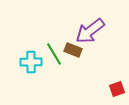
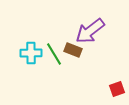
cyan cross: moved 9 px up
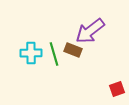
green line: rotated 15 degrees clockwise
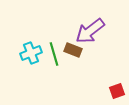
cyan cross: rotated 20 degrees counterclockwise
red square: moved 2 px down
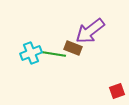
brown rectangle: moved 2 px up
green line: rotated 65 degrees counterclockwise
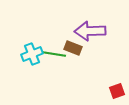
purple arrow: rotated 36 degrees clockwise
cyan cross: moved 1 px right, 1 px down
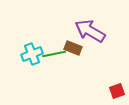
purple arrow: rotated 32 degrees clockwise
green line: rotated 20 degrees counterclockwise
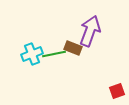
purple arrow: rotated 80 degrees clockwise
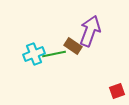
brown rectangle: moved 2 px up; rotated 12 degrees clockwise
cyan cross: moved 2 px right
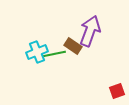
cyan cross: moved 3 px right, 2 px up
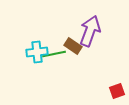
cyan cross: rotated 15 degrees clockwise
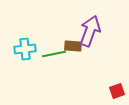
brown rectangle: rotated 30 degrees counterclockwise
cyan cross: moved 12 px left, 3 px up
